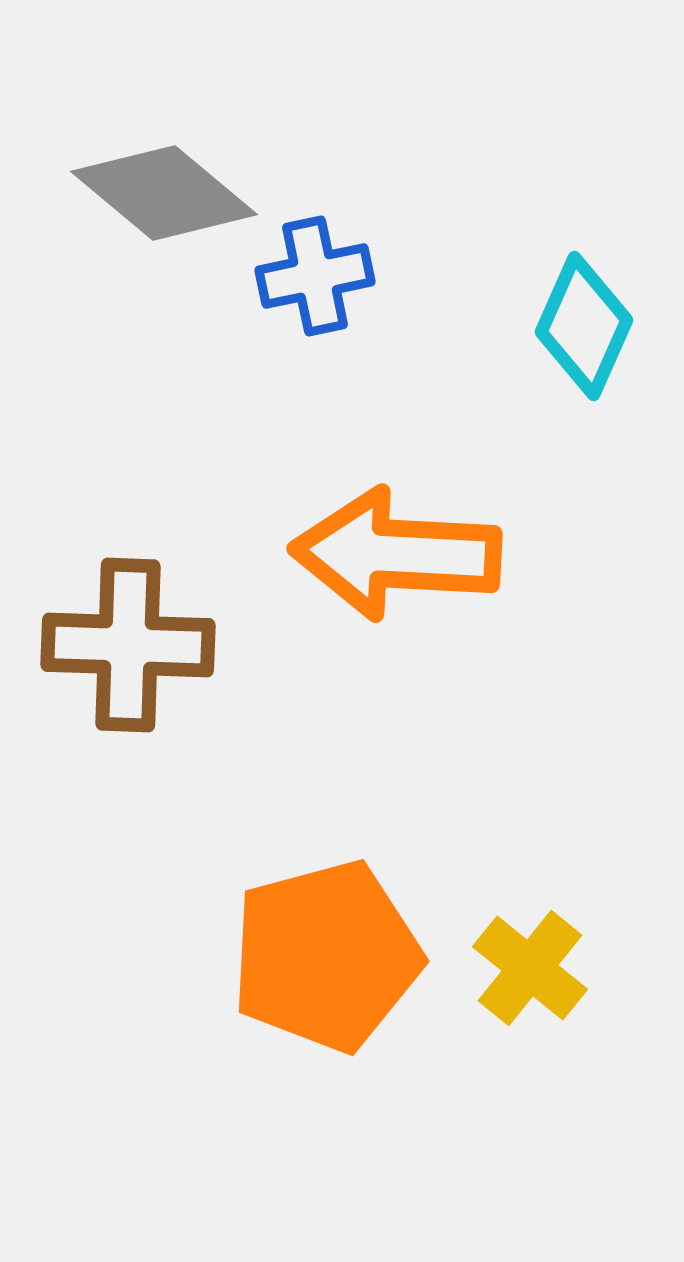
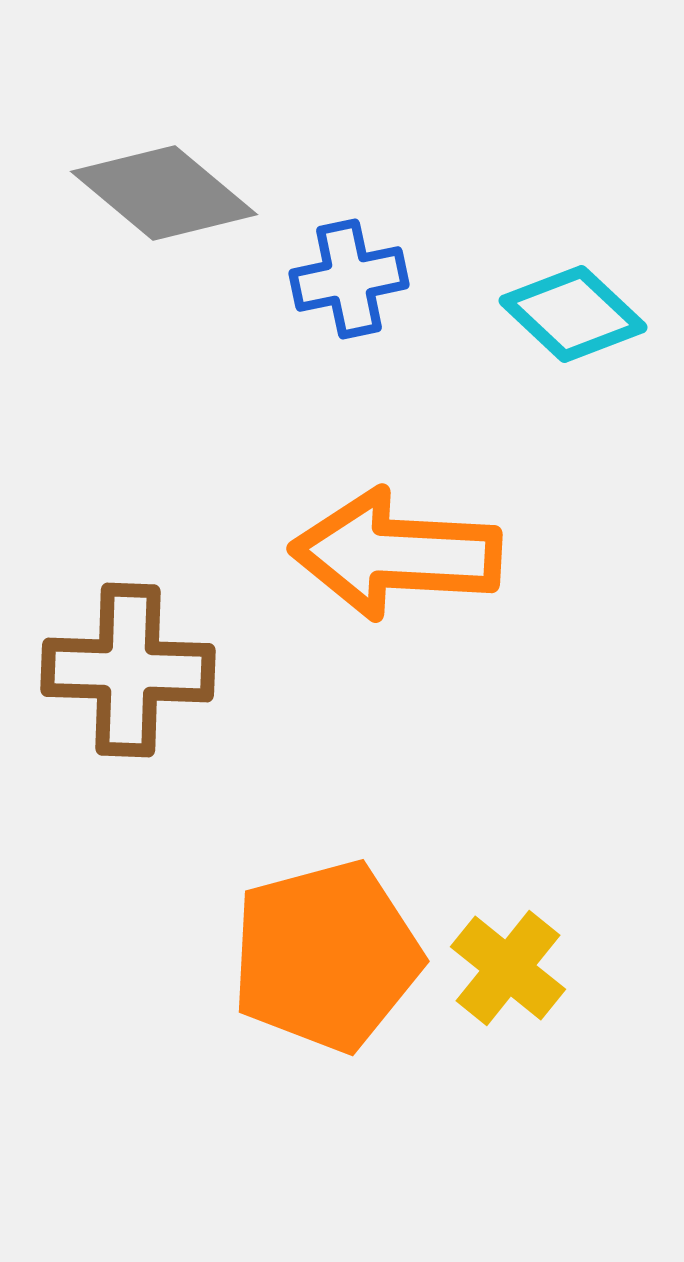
blue cross: moved 34 px right, 3 px down
cyan diamond: moved 11 px left, 12 px up; rotated 71 degrees counterclockwise
brown cross: moved 25 px down
yellow cross: moved 22 px left
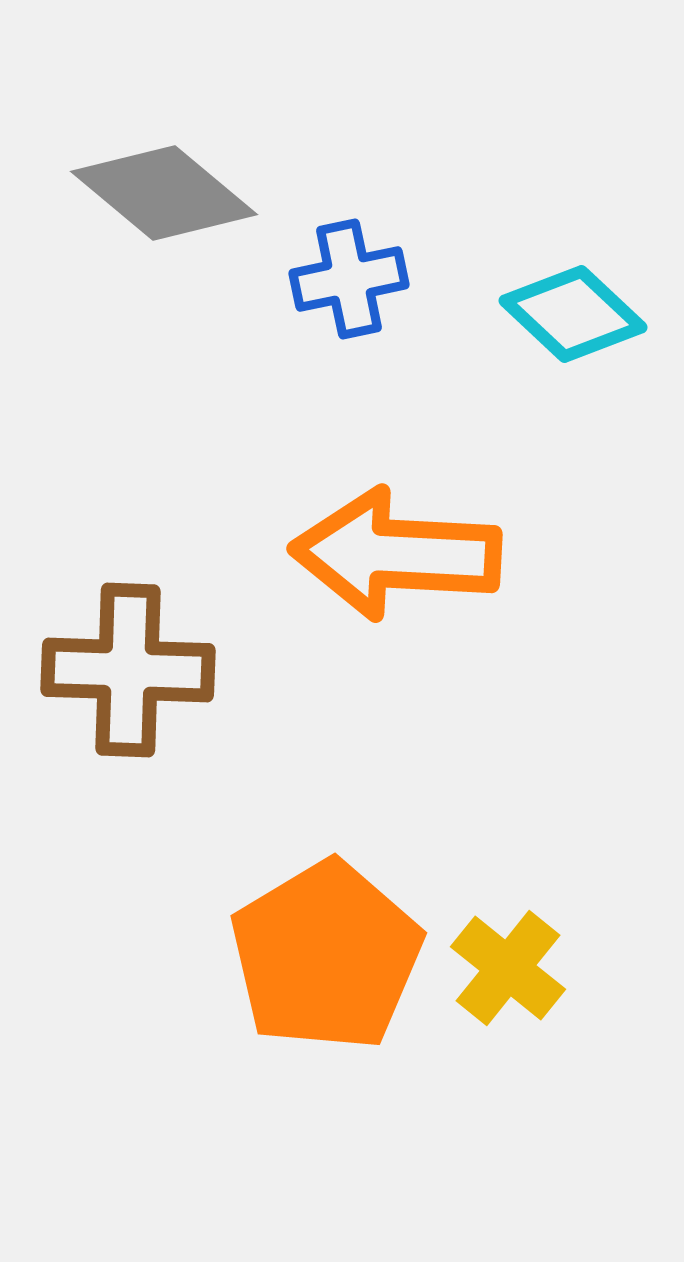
orange pentagon: rotated 16 degrees counterclockwise
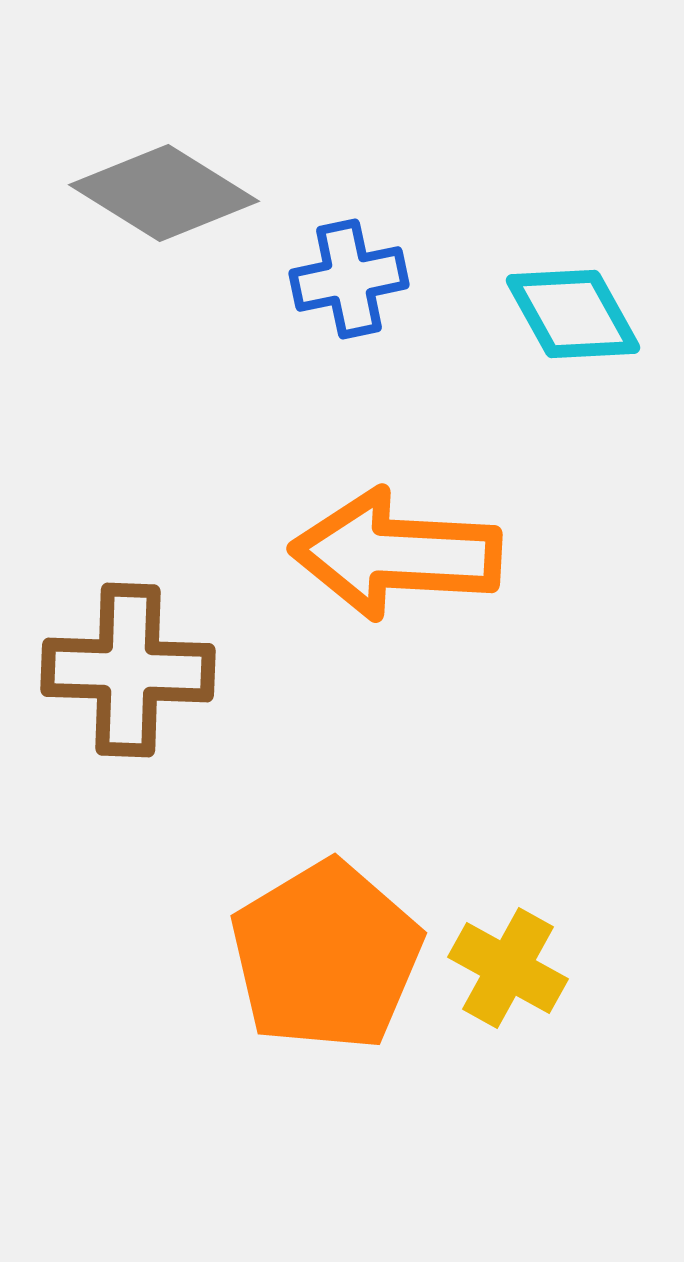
gray diamond: rotated 8 degrees counterclockwise
cyan diamond: rotated 18 degrees clockwise
yellow cross: rotated 10 degrees counterclockwise
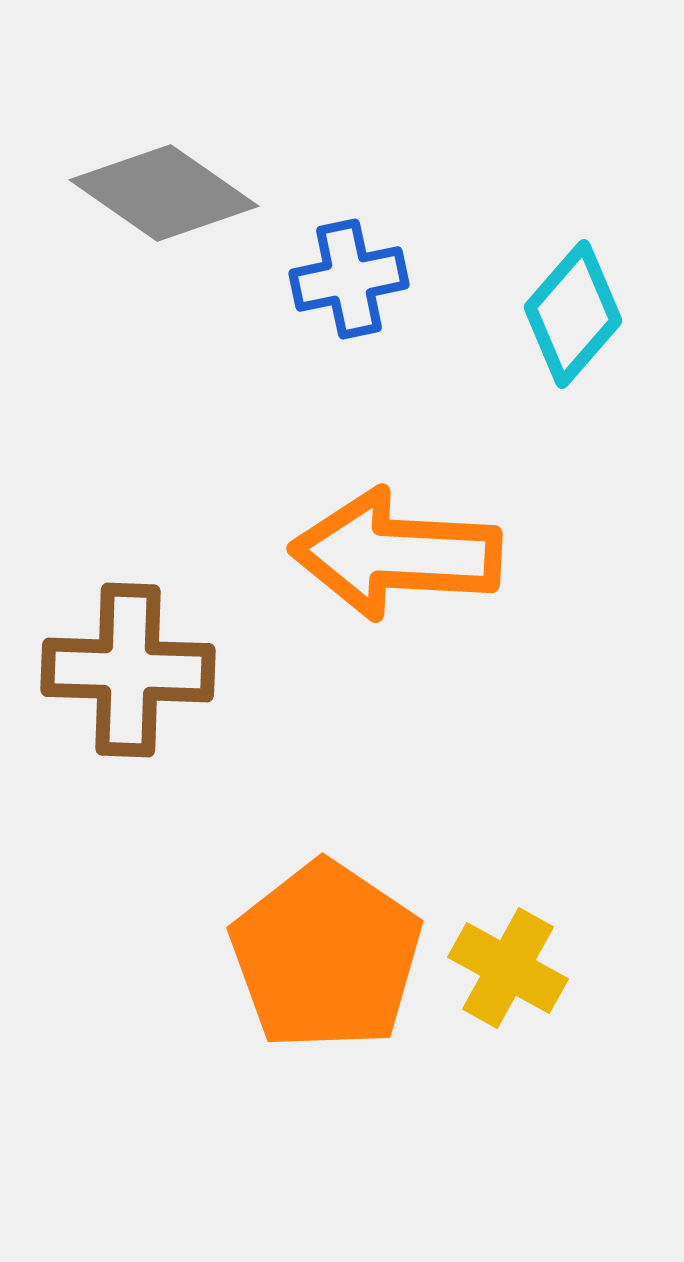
gray diamond: rotated 3 degrees clockwise
cyan diamond: rotated 70 degrees clockwise
orange pentagon: rotated 7 degrees counterclockwise
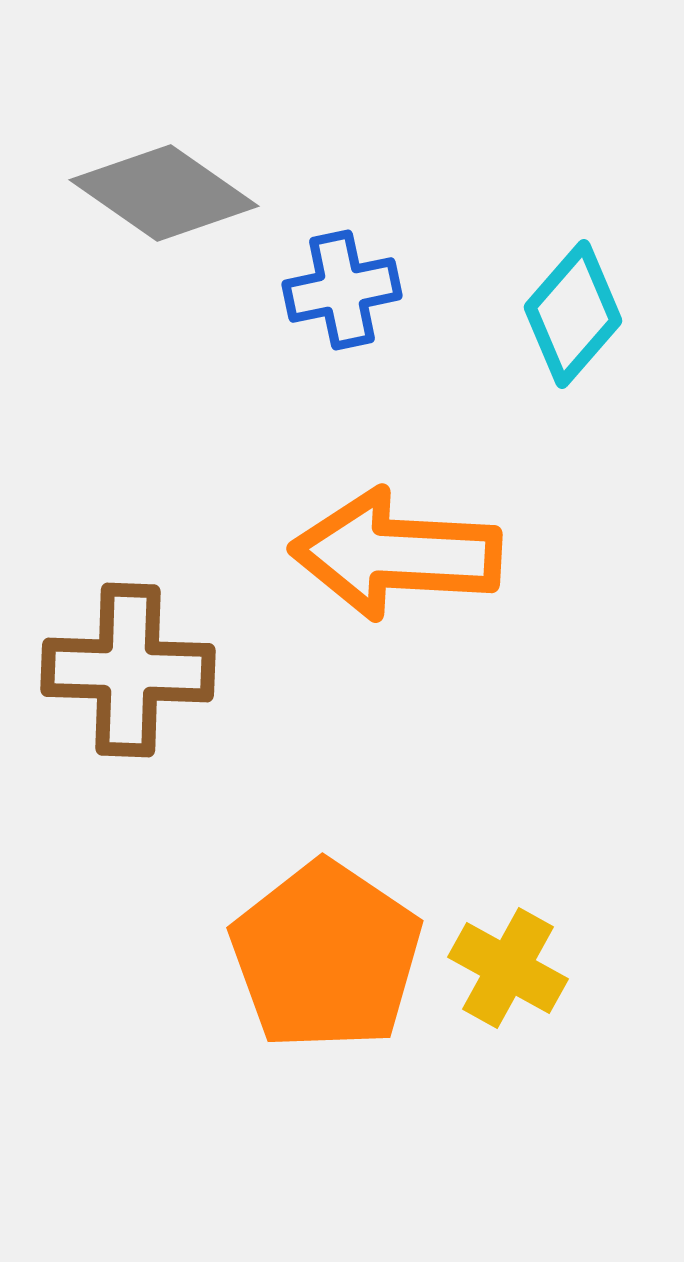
blue cross: moved 7 px left, 11 px down
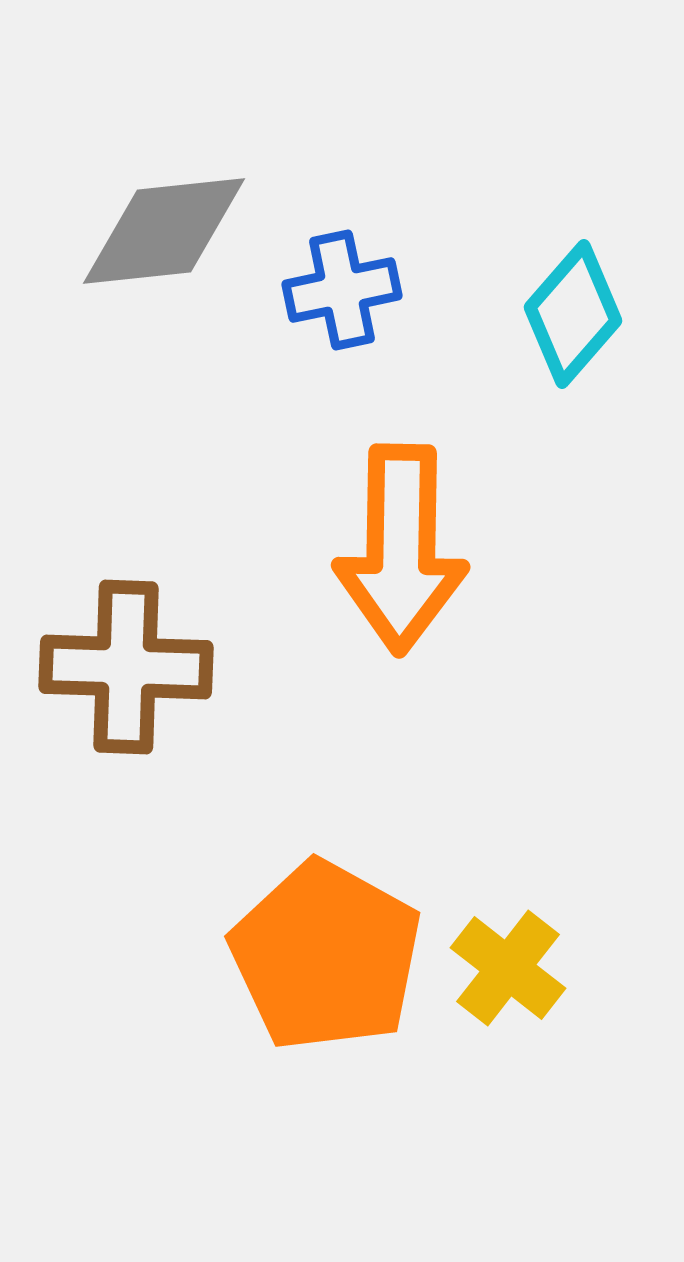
gray diamond: moved 38 px down; rotated 41 degrees counterclockwise
orange arrow: moved 5 px right, 5 px up; rotated 92 degrees counterclockwise
brown cross: moved 2 px left, 3 px up
orange pentagon: rotated 5 degrees counterclockwise
yellow cross: rotated 9 degrees clockwise
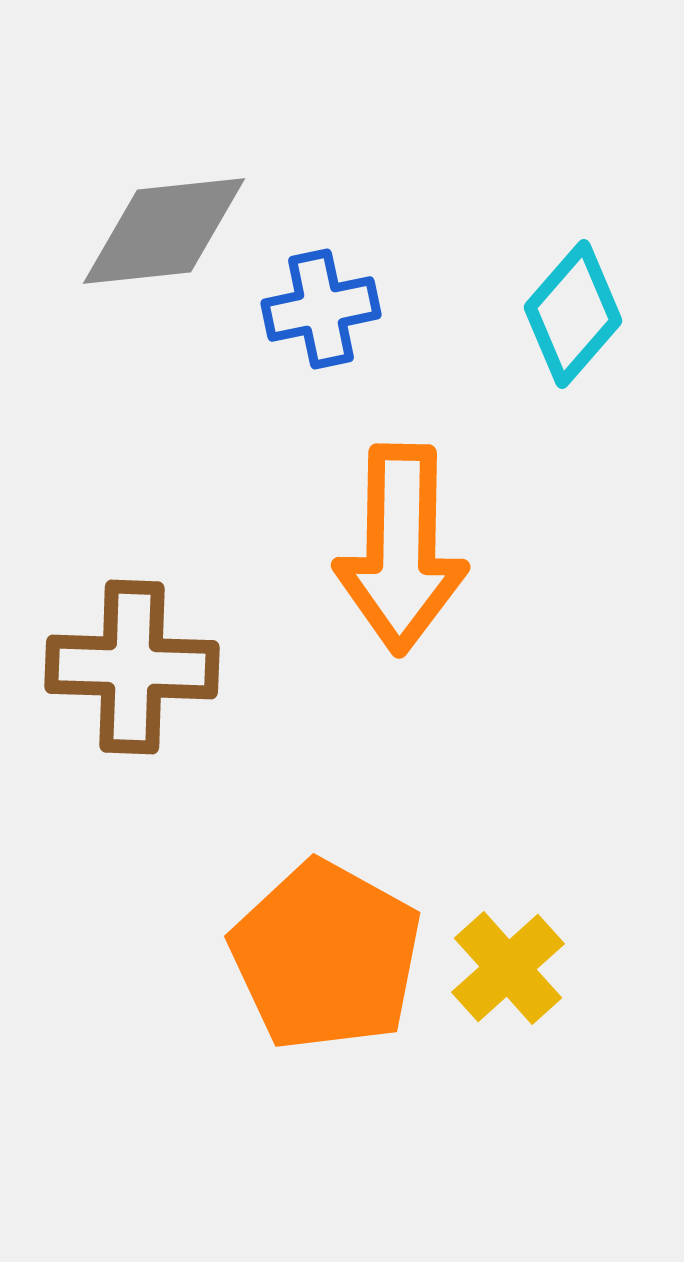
blue cross: moved 21 px left, 19 px down
brown cross: moved 6 px right
yellow cross: rotated 10 degrees clockwise
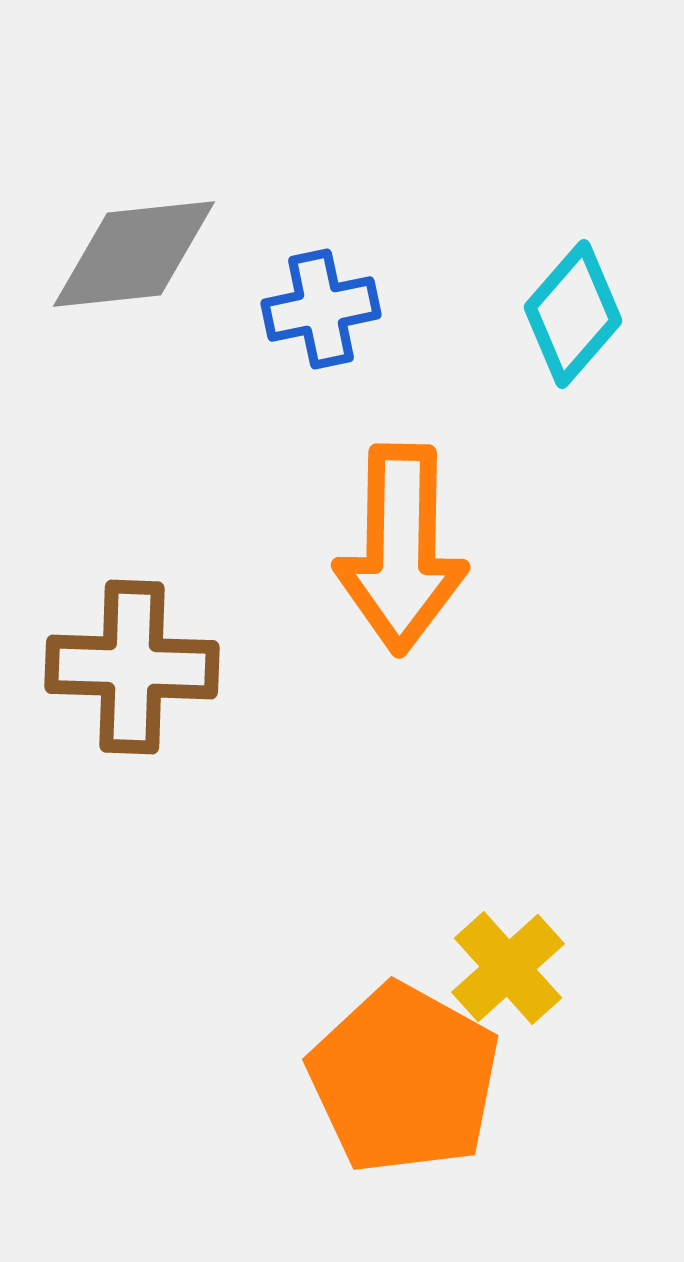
gray diamond: moved 30 px left, 23 px down
orange pentagon: moved 78 px right, 123 px down
